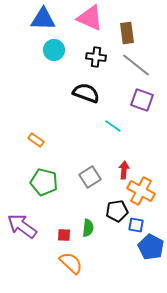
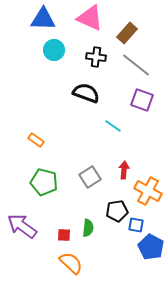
brown rectangle: rotated 50 degrees clockwise
orange cross: moved 7 px right
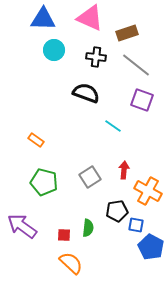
brown rectangle: rotated 30 degrees clockwise
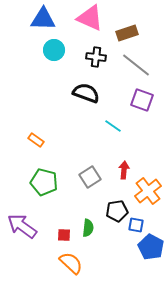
orange cross: rotated 24 degrees clockwise
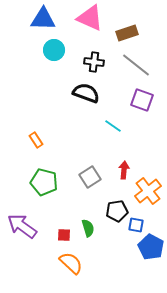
black cross: moved 2 px left, 5 px down
orange rectangle: rotated 21 degrees clockwise
green semicircle: rotated 24 degrees counterclockwise
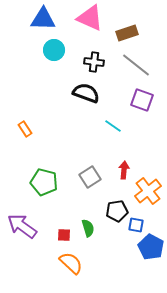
orange rectangle: moved 11 px left, 11 px up
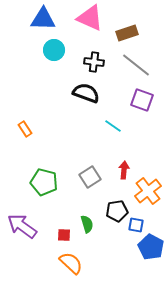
green semicircle: moved 1 px left, 4 px up
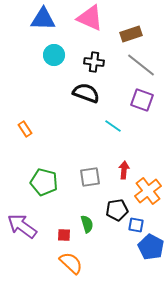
brown rectangle: moved 4 px right, 1 px down
cyan circle: moved 5 px down
gray line: moved 5 px right
gray square: rotated 25 degrees clockwise
black pentagon: moved 1 px up
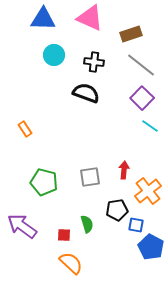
purple square: moved 2 px up; rotated 25 degrees clockwise
cyan line: moved 37 px right
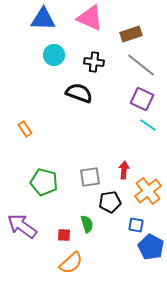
black semicircle: moved 7 px left
purple square: moved 1 px down; rotated 20 degrees counterclockwise
cyan line: moved 2 px left, 1 px up
black pentagon: moved 7 px left, 8 px up
orange semicircle: rotated 95 degrees clockwise
